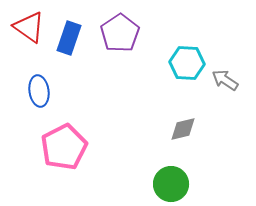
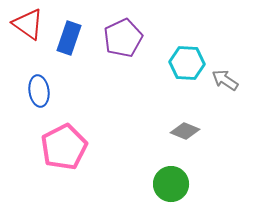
red triangle: moved 1 px left, 3 px up
purple pentagon: moved 3 px right, 5 px down; rotated 9 degrees clockwise
gray diamond: moved 2 px right, 2 px down; rotated 36 degrees clockwise
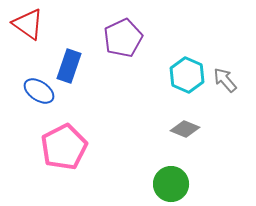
blue rectangle: moved 28 px down
cyan hexagon: moved 12 px down; rotated 20 degrees clockwise
gray arrow: rotated 16 degrees clockwise
blue ellipse: rotated 48 degrees counterclockwise
gray diamond: moved 2 px up
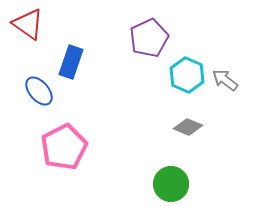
purple pentagon: moved 26 px right
blue rectangle: moved 2 px right, 4 px up
gray arrow: rotated 12 degrees counterclockwise
blue ellipse: rotated 16 degrees clockwise
gray diamond: moved 3 px right, 2 px up
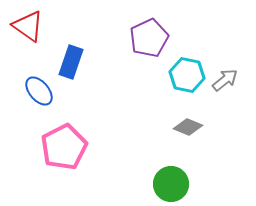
red triangle: moved 2 px down
cyan hexagon: rotated 12 degrees counterclockwise
gray arrow: rotated 104 degrees clockwise
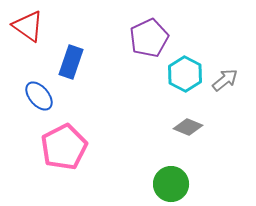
cyan hexagon: moved 2 px left, 1 px up; rotated 16 degrees clockwise
blue ellipse: moved 5 px down
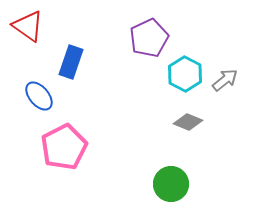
gray diamond: moved 5 px up
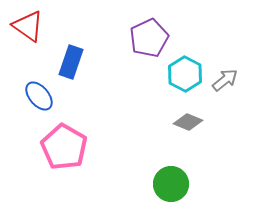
pink pentagon: rotated 15 degrees counterclockwise
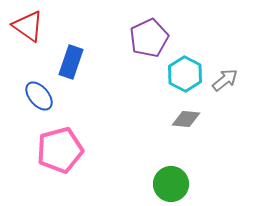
gray diamond: moved 2 px left, 3 px up; rotated 16 degrees counterclockwise
pink pentagon: moved 4 px left, 3 px down; rotated 27 degrees clockwise
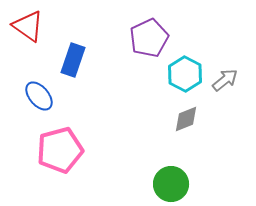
blue rectangle: moved 2 px right, 2 px up
gray diamond: rotated 28 degrees counterclockwise
